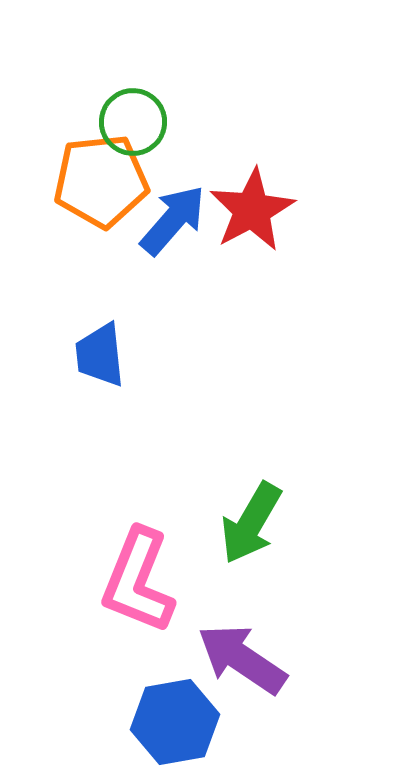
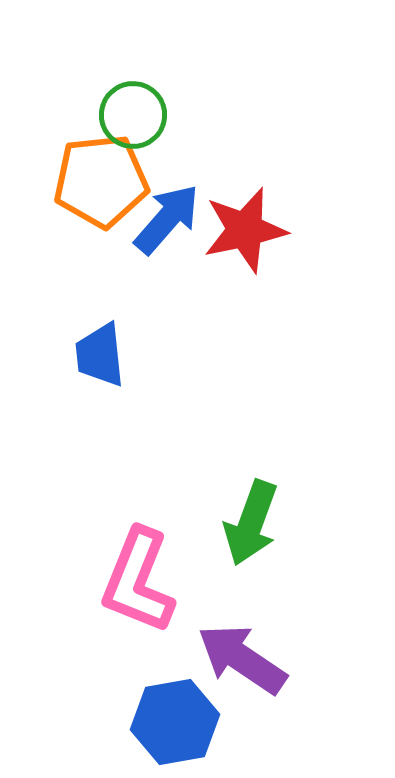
green circle: moved 7 px up
red star: moved 7 px left, 20 px down; rotated 16 degrees clockwise
blue arrow: moved 6 px left, 1 px up
green arrow: rotated 10 degrees counterclockwise
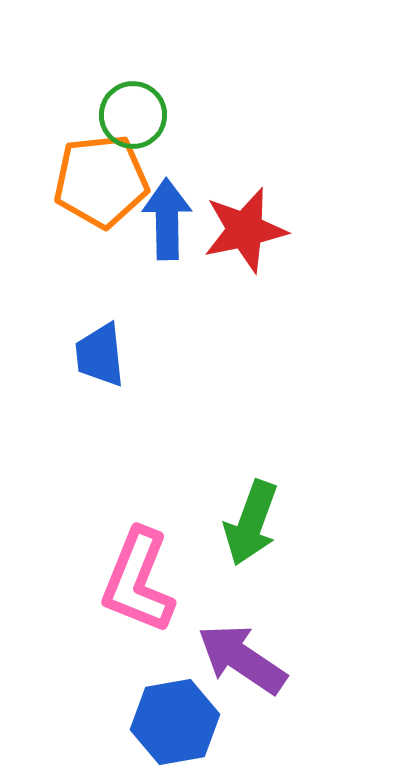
blue arrow: rotated 42 degrees counterclockwise
